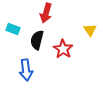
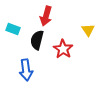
red arrow: moved 3 px down
yellow triangle: moved 2 px left
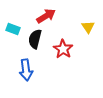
red arrow: rotated 138 degrees counterclockwise
yellow triangle: moved 3 px up
black semicircle: moved 2 px left, 1 px up
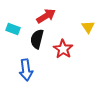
black semicircle: moved 2 px right
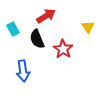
cyan rectangle: rotated 40 degrees clockwise
black semicircle: rotated 36 degrees counterclockwise
blue arrow: moved 3 px left, 1 px down
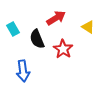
red arrow: moved 10 px right, 2 px down
yellow triangle: rotated 24 degrees counterclockwise
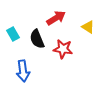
cyan rectangle: moved 5 px down
red star: rotated 24 degrees counterclockwise
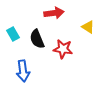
red arrow: moved 2 px left, 5 px up; rotated 24 degrees clockwise
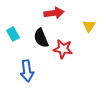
yellow triangle: moved 1 px right, 1 px up; rotated 32 degrees clockwise
black semicircle: moved 4 px right, 1 px up
blue arrow: moved 4 px right
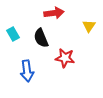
red star: moved 2 px right, 9 px down
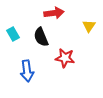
black semicircle: moved 1 px up
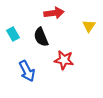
red star: moved 1 px left, 2 px down
blue arrow: rotated 20 degrees counterclockwise
